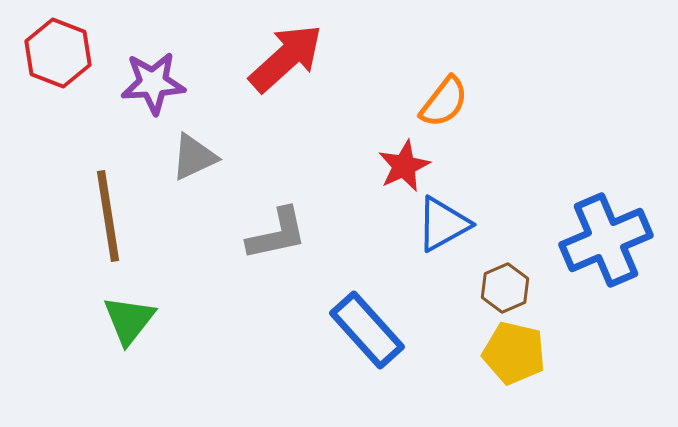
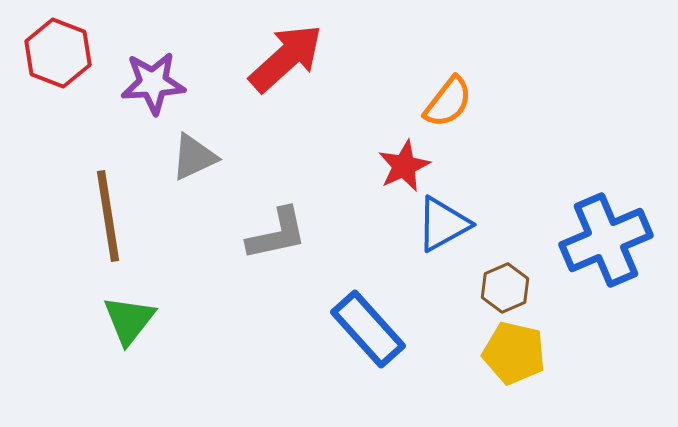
orange semicircle: moved 4 px right
blue rectangle: moved 1 px right, 1 px up
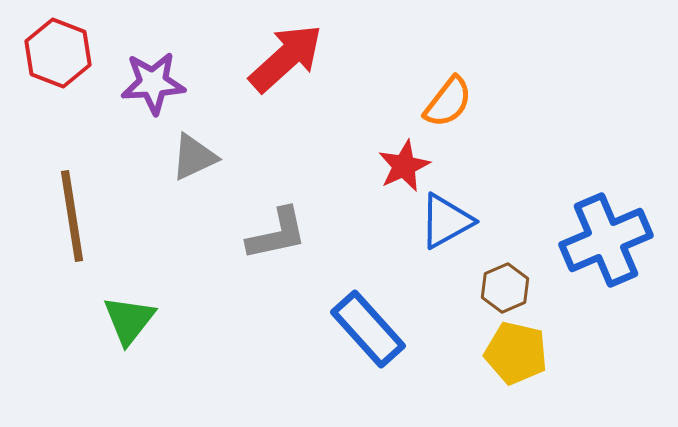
brown line: moved 36 px left
blue triangle: moved 3 px right, 3 px up
yellow pentagon: moved 2 px right
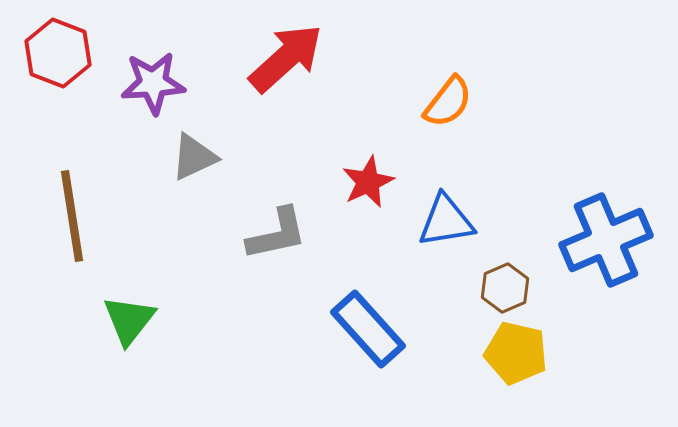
red star: moved 36 px left, 16 px down
blue triangle: rotated 20 degrees clockwise
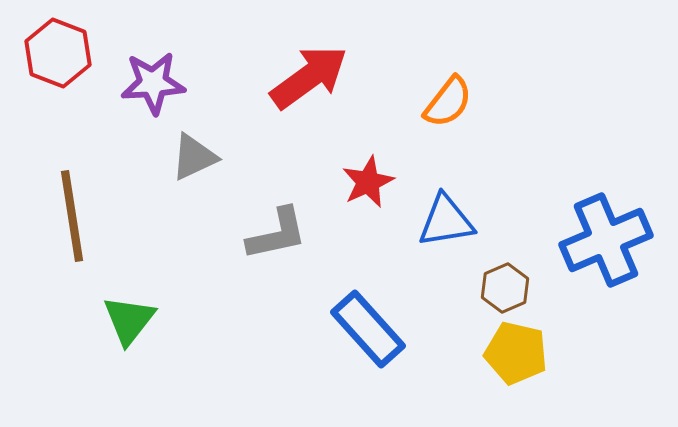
red arrow: moved 23 px right, 19 px down; rotated 6 degrees clockwise
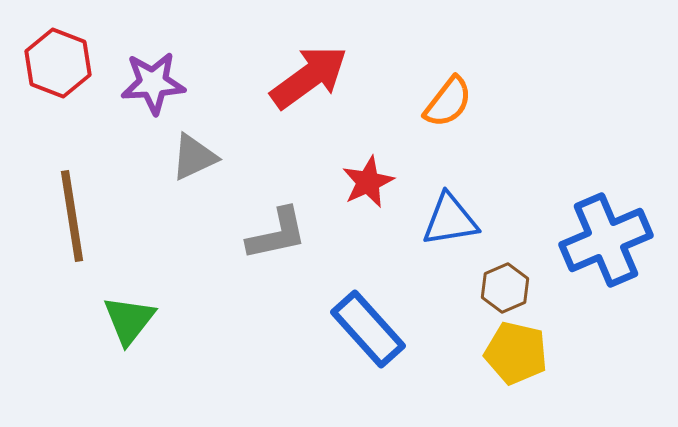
red hexagon: moved 10 px down
blue triangle: moved 4 px right, 1 px up
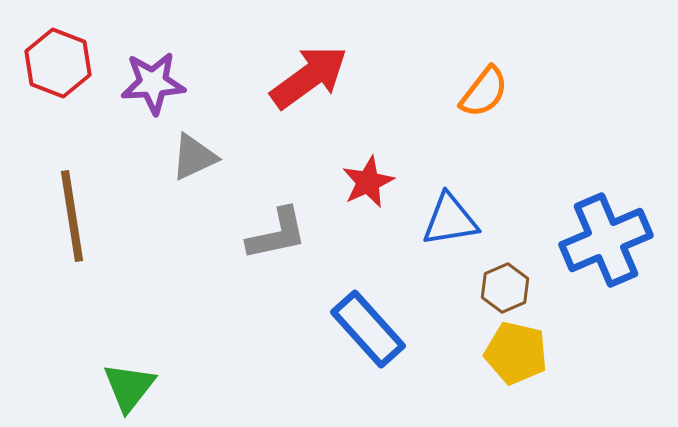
orange semicircle: moved 36 px right, 10 px up
green triangle: moved 67 px down
